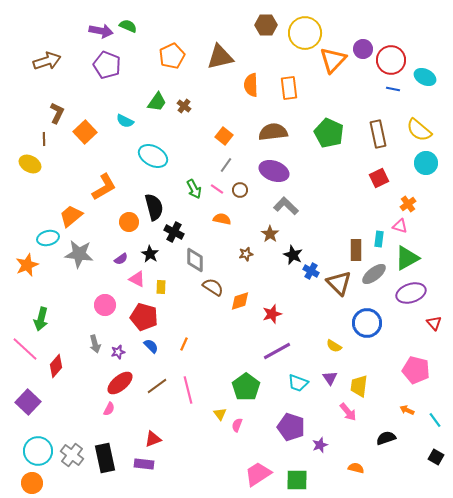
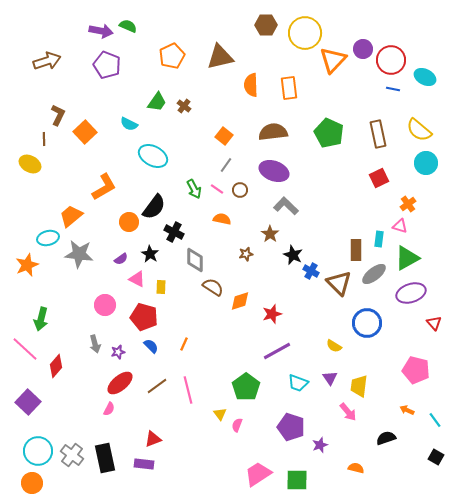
brown L-shape at (57, 113): moved 1 px right, 2 px down
cyan semicircle at (125, 121): moved 4 px right, 3 px down
black semicircle at (154, 207): rotated 52 degrees clockwise
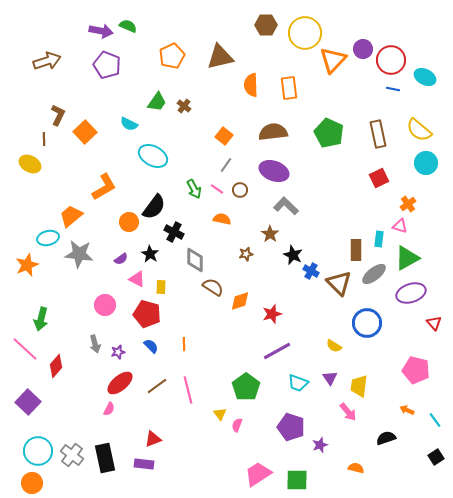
red pentagon at (144, 317): moved 3 px right, 3 px up
orange line at (184, 344): rotated 24 degrees counterclockwise
black square at (436, 457): rotated 28 degrees clockwise
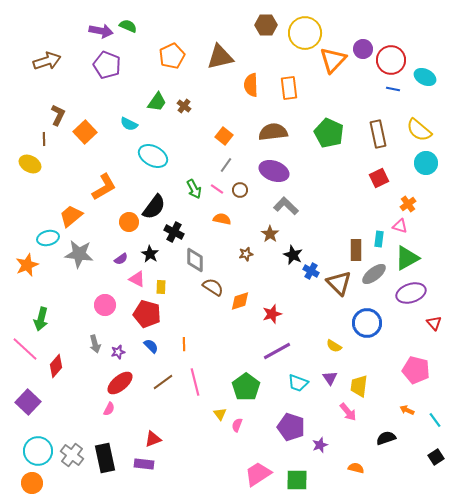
brown line at (157, 386): moved 6 px right, 4 px up
pink line at (188, 390): moved 7 px right, 8 px up
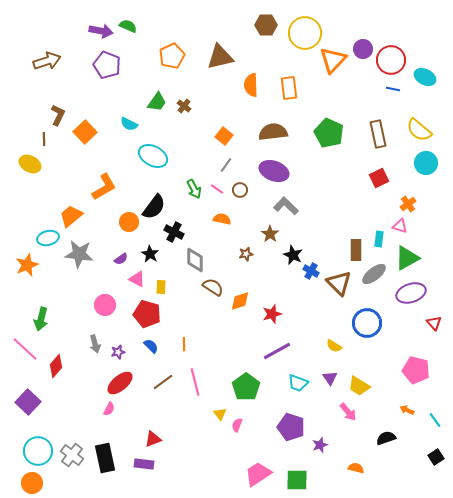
yellow trapezoid at (359, 386): rotated 65 degrees counterclockwise
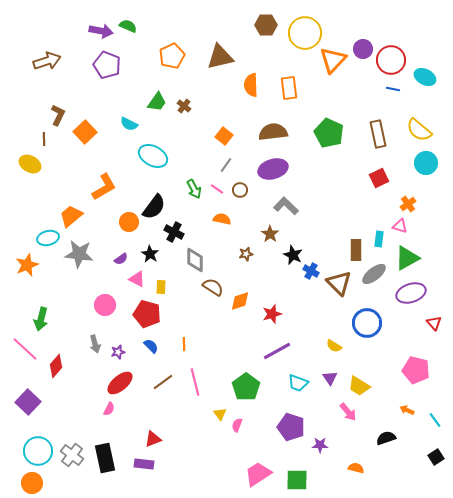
purple ellipse at (274, 171): moved 1 px left, 2 px up; rotated 36 degrees counterclockwise
purple star at (320, 445): rotated 21 degrees clockwise
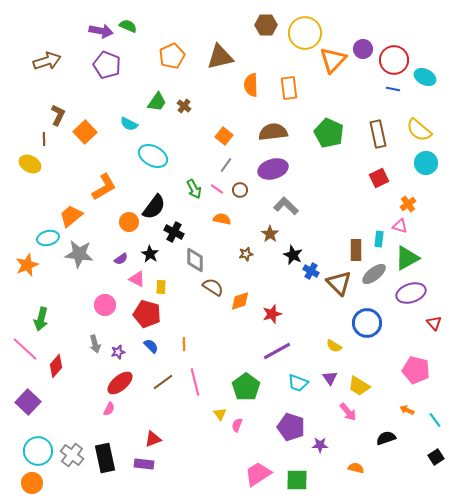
red circle at (391, 60): moved 3 px right
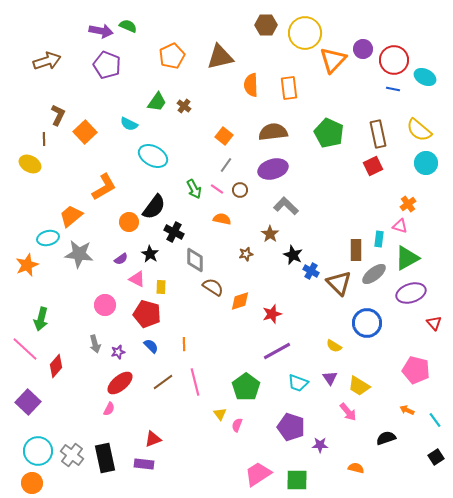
red square at (379, 178): moved 6 px left, 12 px up
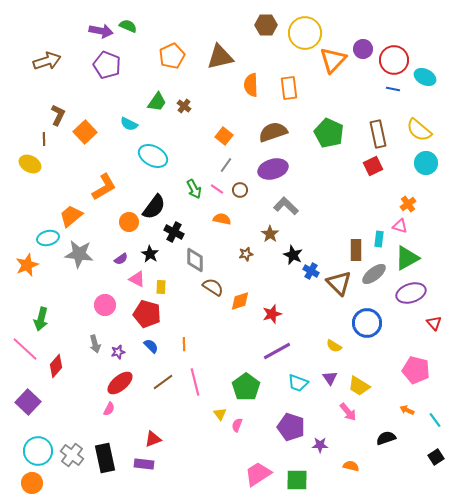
brown semicircle at (273, 132): rotated 12 degrees counterclockwise
orange semicircle at (356, 468): moved 5 px left, 2 px up
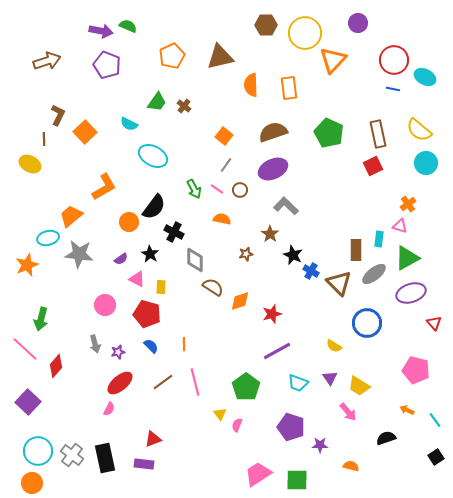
purple circle at (363, 49): moved 5 px left, 26 px up
purple ellipse at (273, 169): rotated 8 degrees counterclockwise
